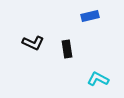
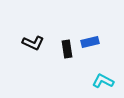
blue rectangle: moved 26 px down
cyan L-shape: moved 5 px right, 2 px down
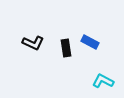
blue rectangle: rotated 42 degrees clockwise
black rectangle: moved 1 px left, 1 px up
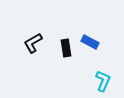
black L-shape: rotated 125 degrees clockwise
cyan L-shape: rotated 85 degrees clockwise
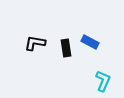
black L-shape: moved 2 px right; rotated 40 degrees clockwise
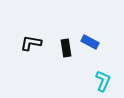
black L-shape: moved 4 px left
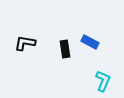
black L-shape: moved 6 px left
black rectangle: moved 1 px left, 1 px down
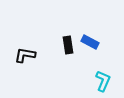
black L-shape: moved 12 px down
black rectangle: moved 3 px right, 4 px up
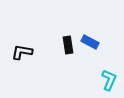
black L-shape: moved 3 px left, 3 px up
cyan L-shape: moved 6 px right, 1 px up
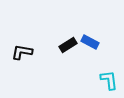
black rectangle: rotated 66 degrees clockwise
cyan L-shape: rotated 30 degrees counterclockwise
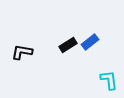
blue rectangle: rotated 66 degrees counterclockwise
